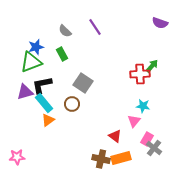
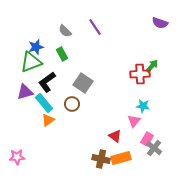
black L-shape: moved 5 px right, 3 px up; rotated 25 degrees counterclockwise
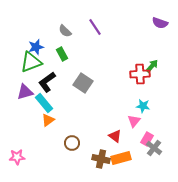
brown circle: moved 39 px down
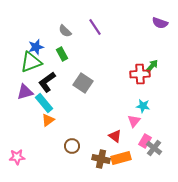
pink rectangle: moved 2 px left, 2 px down
brown circle: moved 3 px down
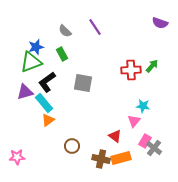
red cross: moved 9 px left, 4 px up
gray square: rotated 24 degrees counterclockwise
